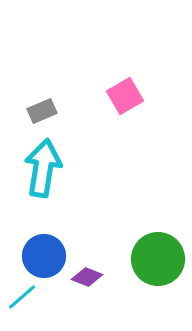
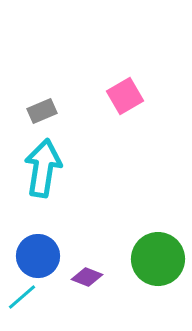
blue circle: moved 6 px left
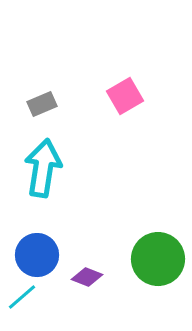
gray rectangle: moved 7 px up
blue circle: moved 1 px left, 1 px up
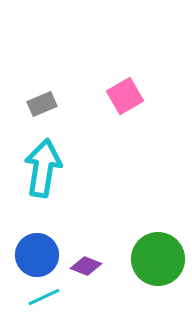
purple diamond: moved 1 px left, 11 px up
cyan line: moved 22 px right; rotated 16 degrees clockwise
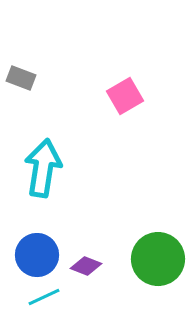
gray rectangle: moved 21 px left, 26 px up; rotated 44 degrees clockwise
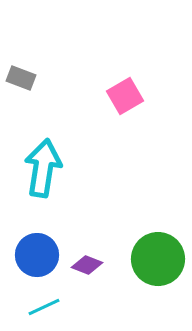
purple diamond: moved 1 px right, 1 px up
cyan line: moved 10 px down
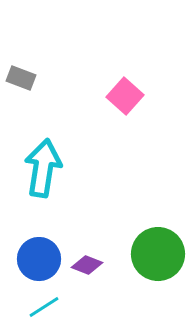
pink square: rotated 18 degrees counterclockwise
blue circle: moved 2 px right, 4 px down
green circle: moved 5 px up
cyan line: rotated 8 degrees counterclockwise
